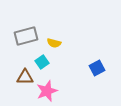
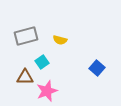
yellow semicircle: moved 6 px right, 3 px up
blue square: rotated 21 degrees counterclockwise
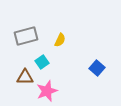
yellow semicircle: rotated 80 degrees counterclockwise
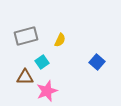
blue square: moved 6 px up
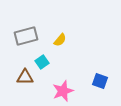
yellow semicircle: rotated 16 degrees clockwise
blue square: moved 3 px right, 19 px down; rotated 21 degrees counterclockwise
pink star: moved 16 px right
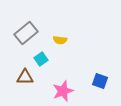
gray rectangle: moved 3 px up; rotated 25 degrees counterclockwise
yellow semicircle: rotated 56 degrees clockwise
cyan square: moved 1 px left, 3 px up
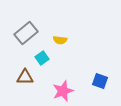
cyan square: moved 1 px right, 1 px up
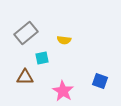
yellow semicircle: moved 4 px right
cyan square: rotated 24 degrees clockwise
pink star: rotated 20 degrees counterclockwise
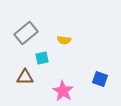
blue square: moved 2 px up
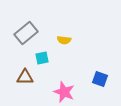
pink star: moved 1 px right, 1 px down; rotated 10 degrees counterclockwise
